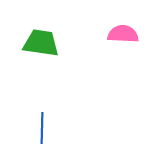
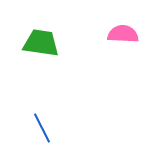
blue line: rotated 28 degrees counterclockwise
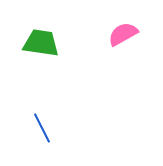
pink semicircle: rotated 32 degrees counterclockwise
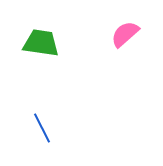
pink semicircle: moved 2 px right; rotated 12 degrees counterclockwise
